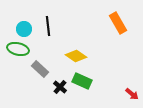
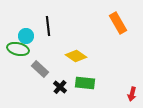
cyan circle: moved 2 px right, 7 px down
green rectangle: moved 3 px right, 2 px down; rotated 18 degrees counterclockwise
red arrow: rotated 64 degrees clockwise
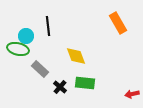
yellow diamond: rotated 35 degrees clockwise
red arrow: rotated 64 degrees clockwise
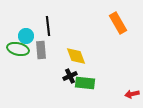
gray rectangle: moved 1 px right, 19 px up; rotated 42 degrees clockwise
black cross: moved 10 px right, 11 px up; rotated 24 degrees clockwise
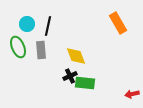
black line: rotated 18 degrees clockwise
cyan circle: moved 1 px right, 12 px up
green ellipse: moved 2 px up; rotated 55 degrees clockwise
